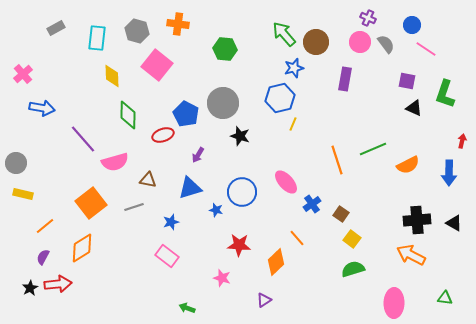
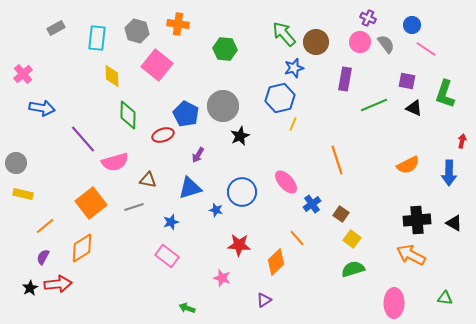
gray circle at (223, 103): moved 3 px down
black star at (240, 136): rotated 30 degrees clockwise
green line at (373, 149): moved 1 px right, 44 px up
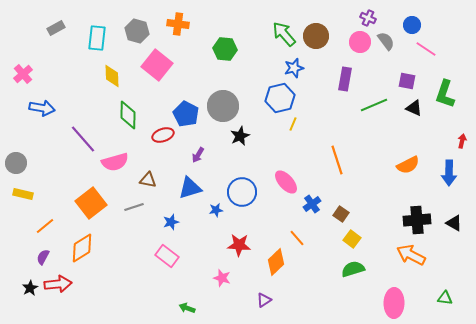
brown circle at (316, 42): moved 6 px up
gray semicircle at (386, 44): moved 3 px up
blue star at (216, 210): rotated 24 degrees counterclockwise
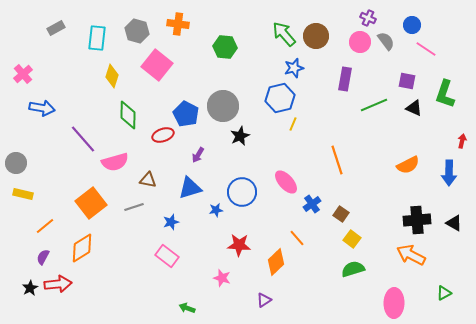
green hexagon at (225, 49): moved 2 px up
yellow diamond at (112, 76): rotated 20 degrees clockwise
green triangle at (445, 298): moved 1 px left, 5 px up; rotated 35 degrees counterclockwise
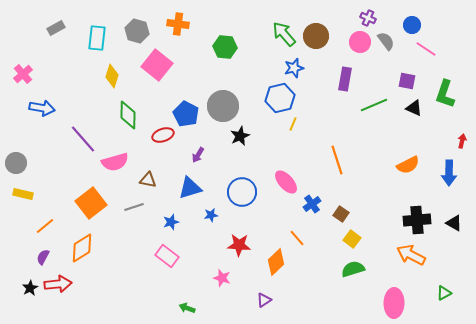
blue star at (216, 210): moved 5 px left, 5 px down
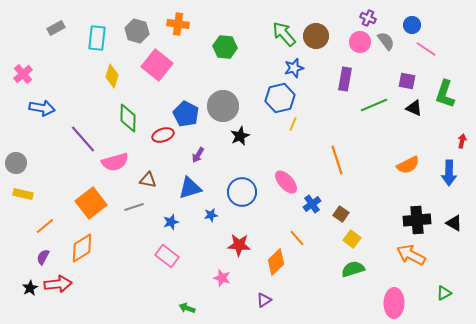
green diamond at (128, 115): moved 3 px down
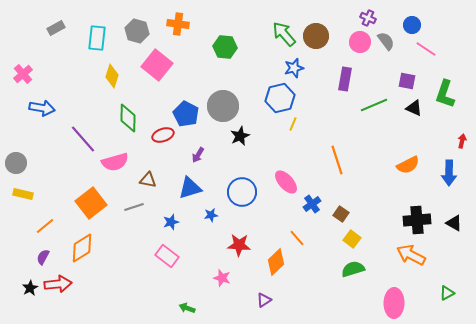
green triangle at (444, 293): moved 3 px right
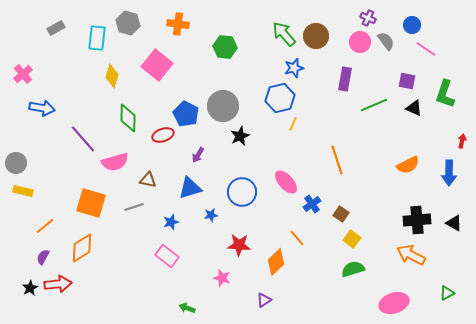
gray hexagon at (137, 31): moved 9 px left, 8 px up
yellow rectangle at (23, 194): moved 3 px up
orange square at (91, 203): rotated 36 degrees counterclockwise
pink ellipse at (394, 303): rotated 72 degrees clockwise
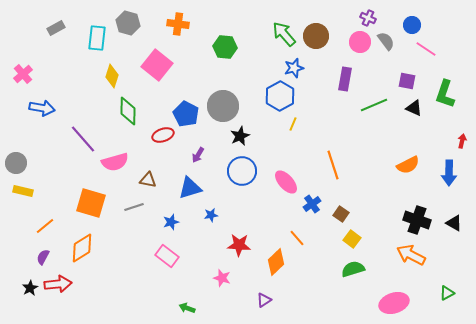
blue hexagon at (280, 98): moved 2 px up; rotated 16 degrees counterclockwise
green diamond at (128, 118): moved 7 px up
orange line at (337, 160): moved 4 px left, 5 px down
blue circle at (242, 192): moved 21 px up
black cross at (417, 220): rotated 24 degrees clockwise
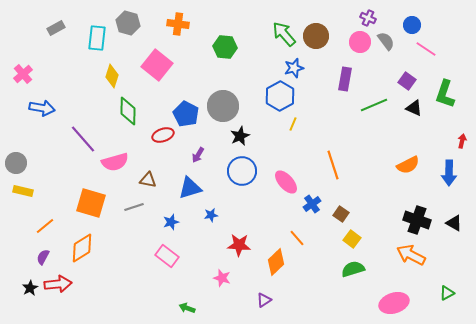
purple square at (407, 81): rotated 24 degrees clockwise
